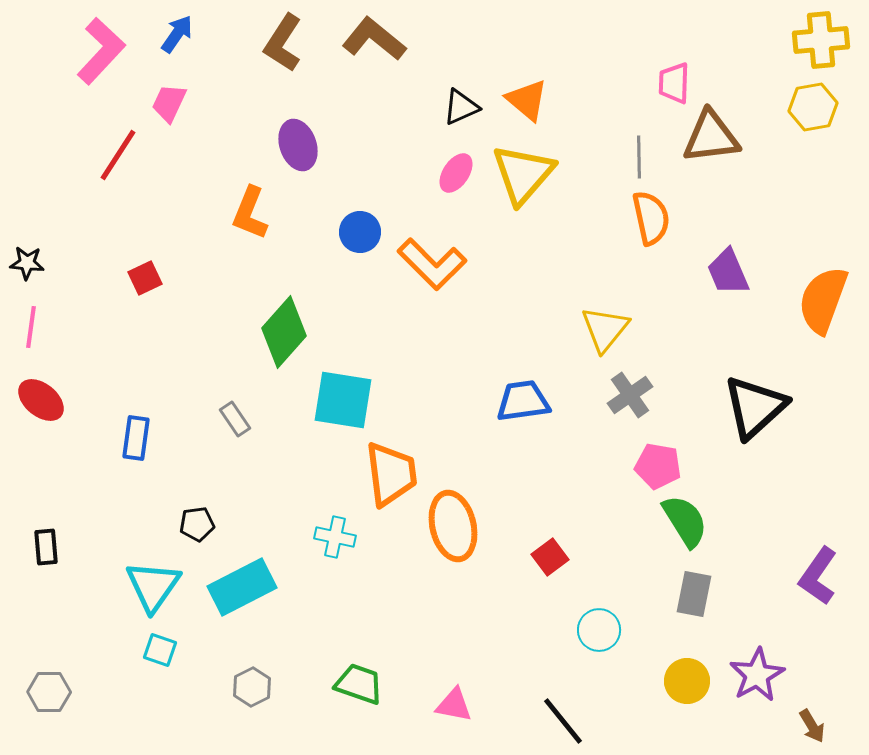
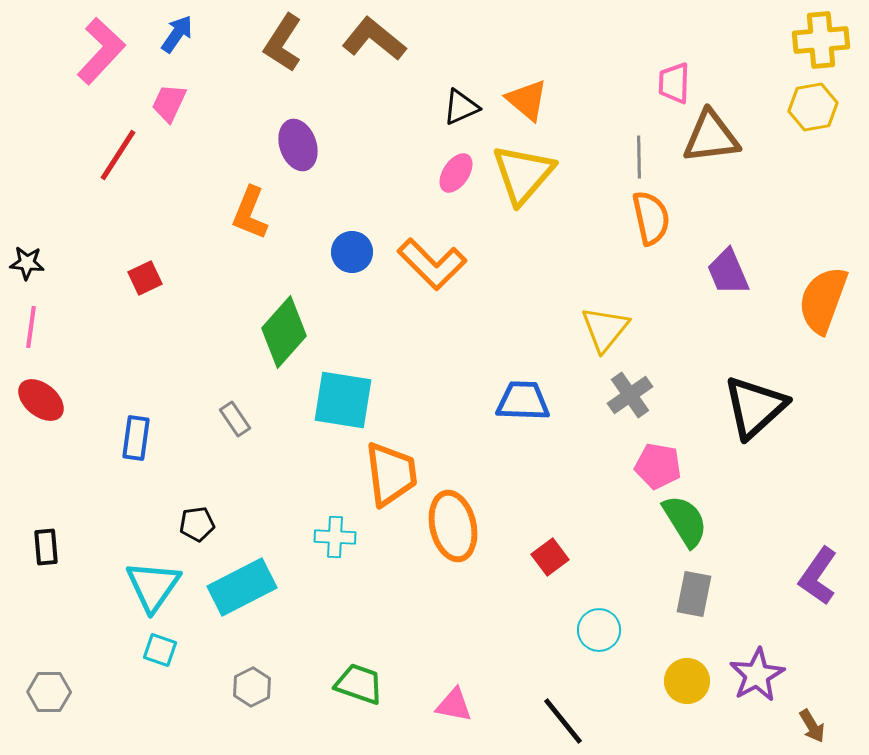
blue circle at (360, 232): moved 8 px left, 20 px down
blue trapezoid at (523, 401): rotated 10 degrees clockwise
cyan cross at (335, 537): rotated 9 degrees counterclockwise
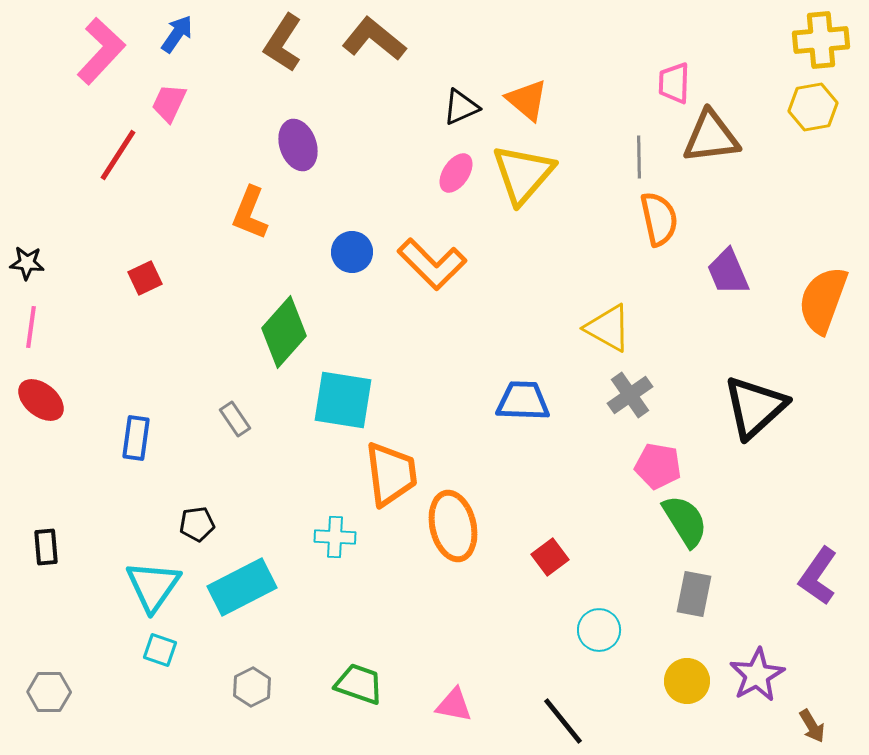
orange semicircle at (651, 218): moved 8 px right, 1 px down
yellow triangle at (605, 329): moved 3 px right, 1 px up; rotated 40 degrees counterclockwise
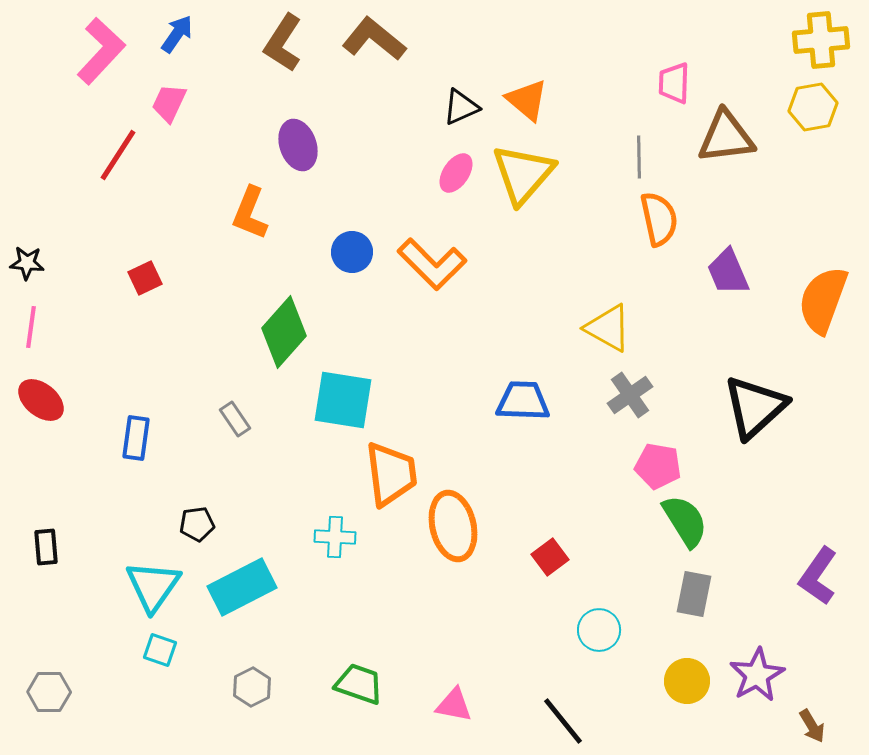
brown triangle at (711, 137): moved 15 px right
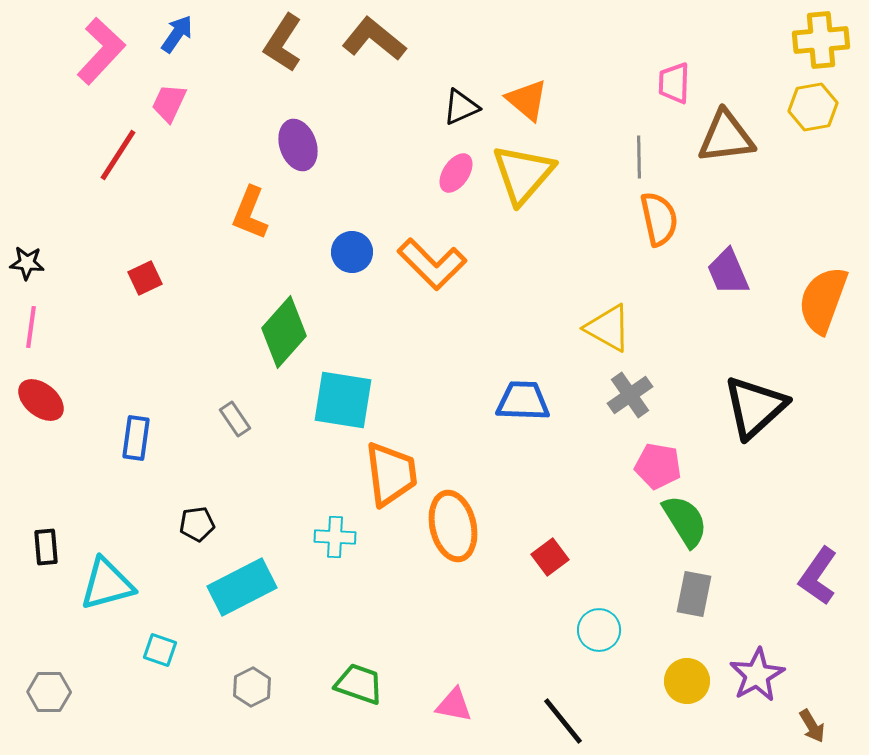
cyan triangle at (153, 586): moved 46 px left, 2 px up; rotated 40 degrees clockwise
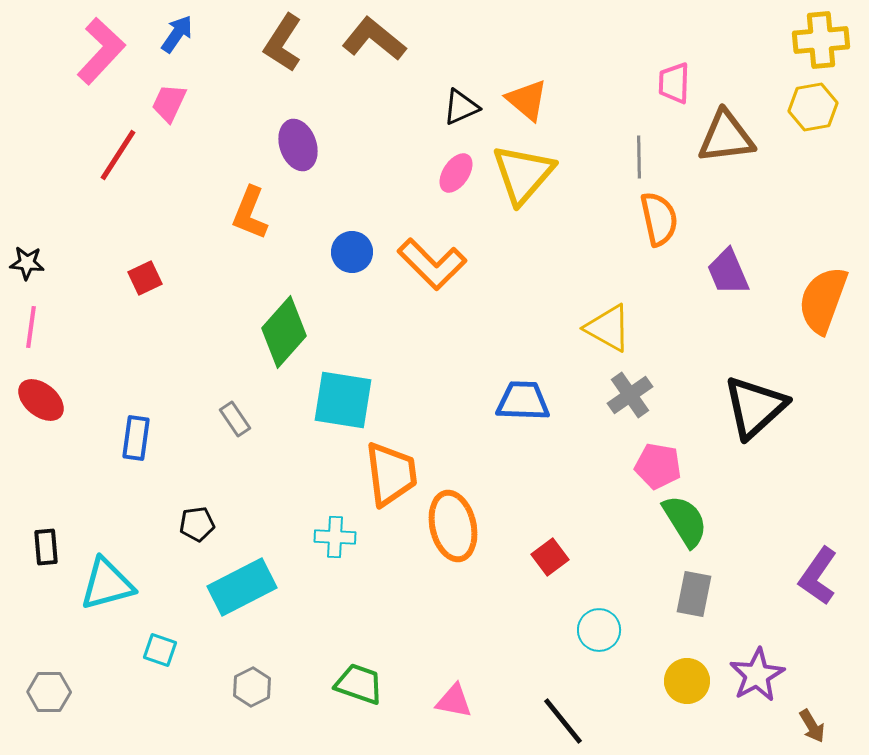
pink triangle at (454, 705): moved 4 px up
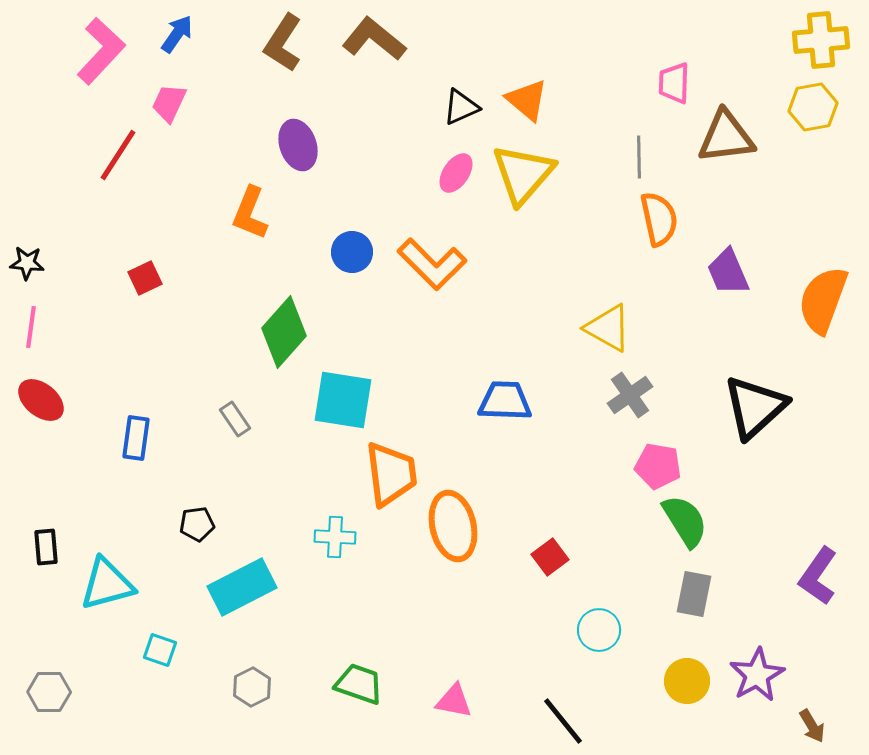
blue trapezoid at (523, 401): moved 18 px left
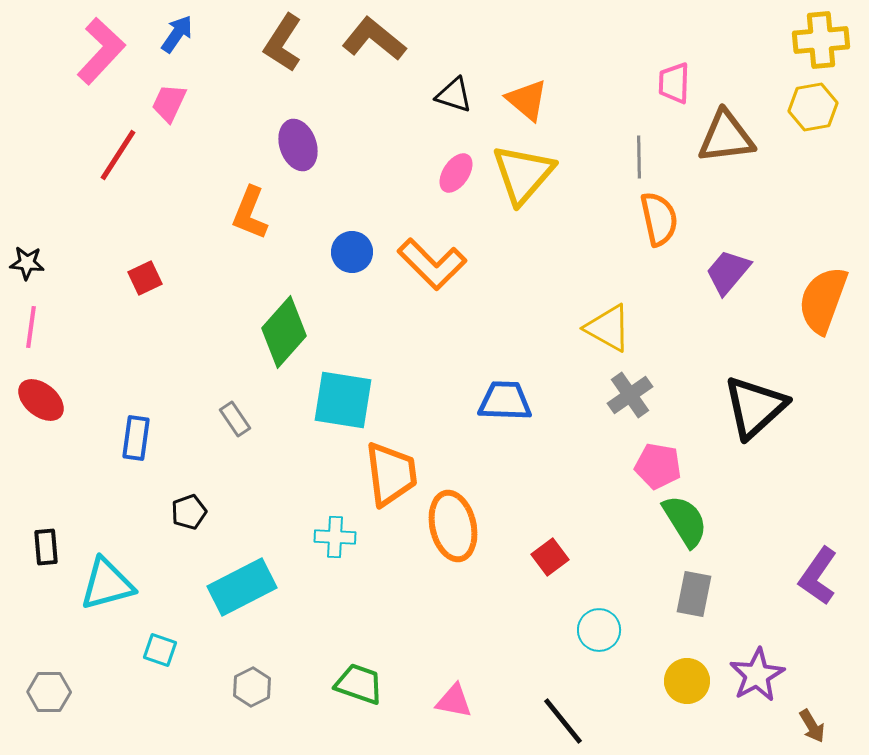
black triangle at (461, 107): moved 7 px left, 12 px up; rotated 42 degrees clockwise
purple trapezoid at (728, 272): rotated 63 degrees clockwise
black pentagon at (197, 524): moved 8 px left, 12 px up; rotated 12 degrees counterclockwise
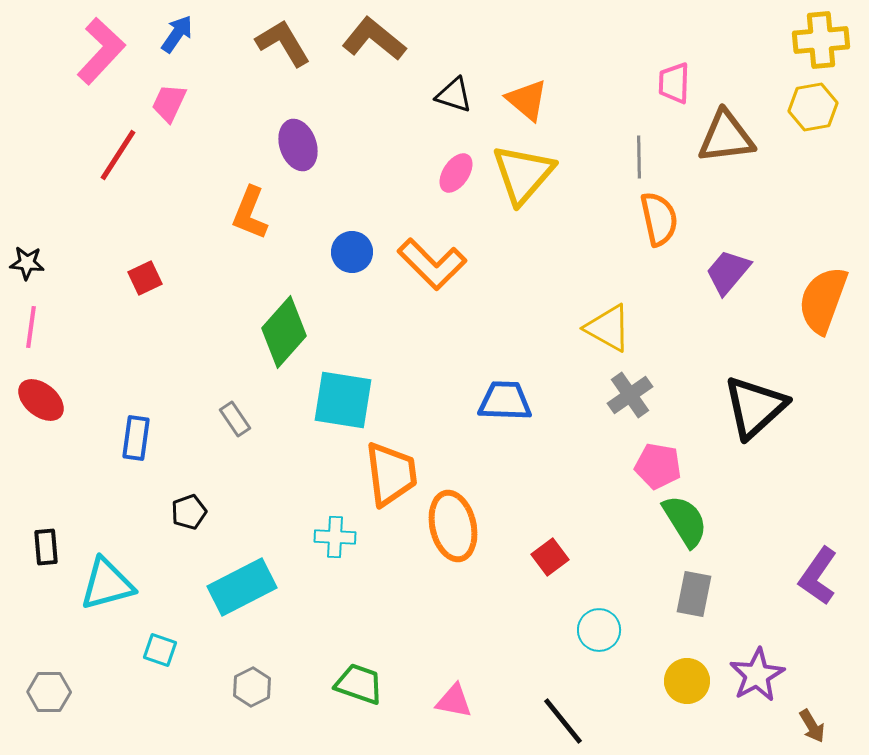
brown L-shape at (283, 43): rotated 116 degrees clockwise
